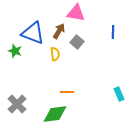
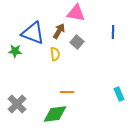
green star: rotated 16 degrees counterclockwise
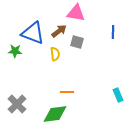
brown arrow: rotated 21 degrees clockwise
gray square: rotated 24 degrees counterclockwise
cyan rectangle: moved 1 px left, 1 px down
